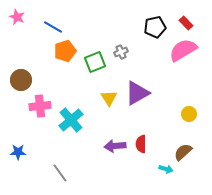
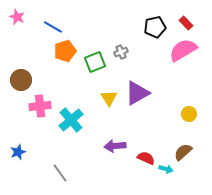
red semicircle: moved 5 px right, 14 px down; rotated 114 degrees clockwise
blue star: rotated 21 degrees counterclockwise
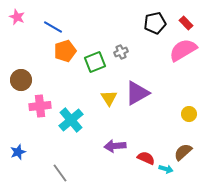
black pentagon: moved 4 px up
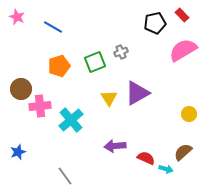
red rectangle: moved 4 px left, 8 px up
orange pentagon: moved 6 px left, 15 px down
brown circle: moved 9 px down
gray line: moved 5 px right, 3 px down
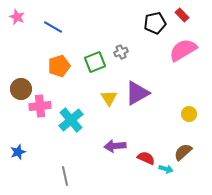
gray line: rotated 24 degrees clockwise
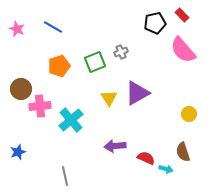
pink star: moved 12 px down
pink semicircle: rotated 100 degrees counterclockwise
brown semicircle: rotated 66 degrees counterclockwise
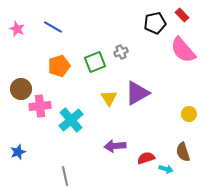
red semicircle: rotated 42 degrees counterclockwise
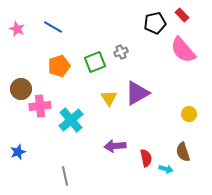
red semicircle: rotated 96 degrees clockwise
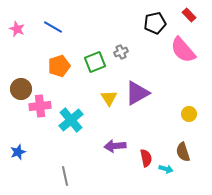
red rectangle: moved 7 px right
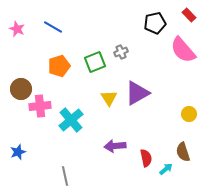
cyan arrow: rotated 56 degrees counterclockwise
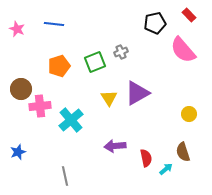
blue line: moved 1 px right, 3 px up; rotated 24 degrees counterclockwise
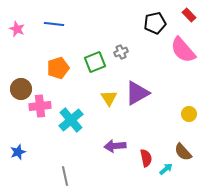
orange pentagon: moved 1 px left, 2 px down
brown semicircle: rotated 24 degrees counterclockwise
